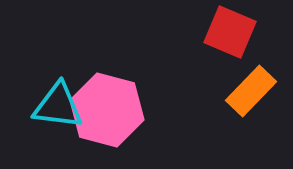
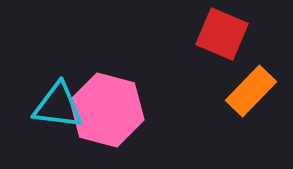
red square: moved 8 px left, 2 px down
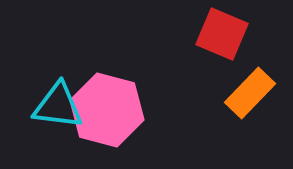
orange rectangle: moved 1 px left, 2 px down
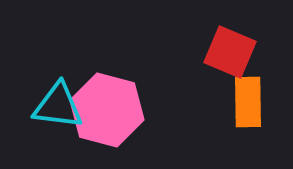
red square: moved 8 px right, 18 px down
orange rectangle: moved 2 px left, 9 px down; rotated 45 degrees counterclockwise
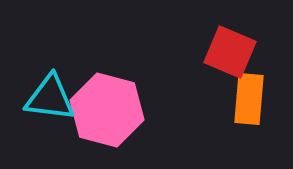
orange rectangle: moved 1 px right, 3 px up; rotated 6 degrees clockwise
cyan triangle: moved 8 px left, 8 px up
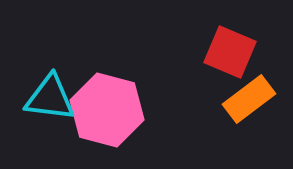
orange rectangle: rotated 48 degrees clockwise
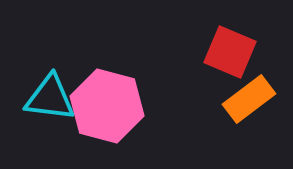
pink hexagon: moved 4 px up
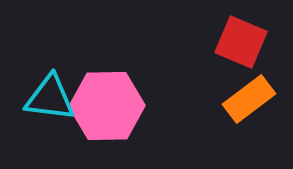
red square: moved 11 px right, 10 px up
pink hexagon: rotated 16 degrees counterclockwise
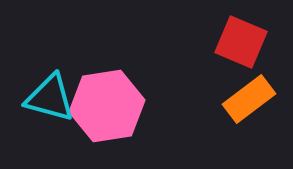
cyan triangle: rotated 8 degrees clockwise
pink hexagon: rotated 8 degrees counterclockwise
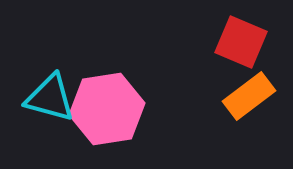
orange rectangle: moved 3 px up
pink hexagon: moved 3 px down
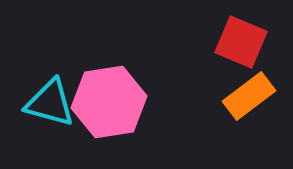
cyan triangle: moved 5 px down
pink hexagon: moved 2 px right, 7 px up
